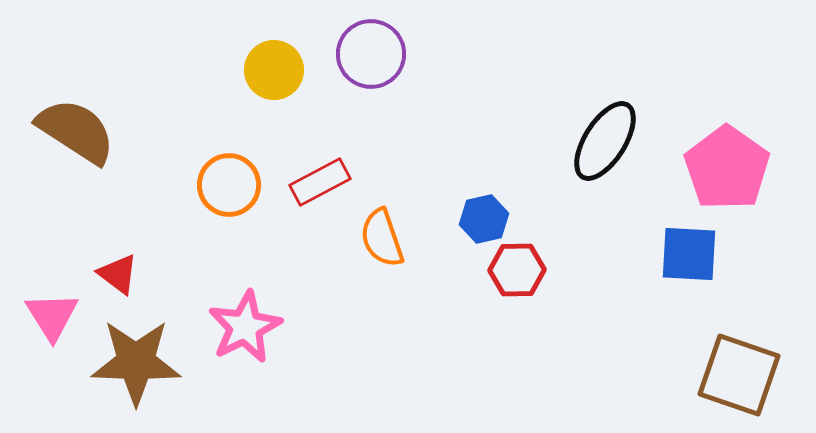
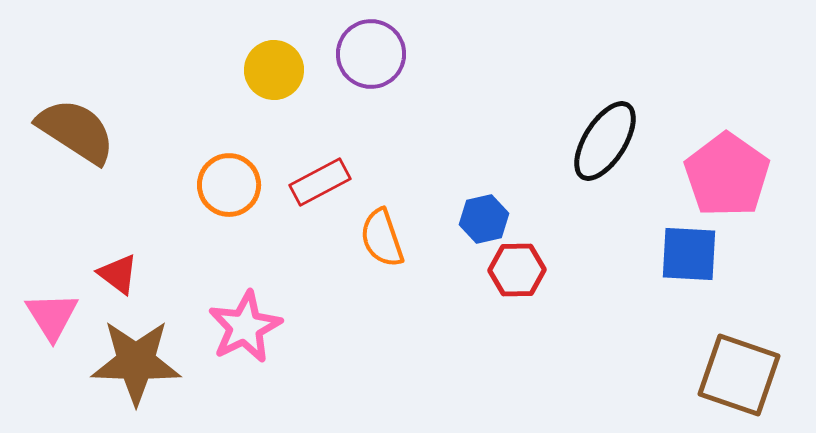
pink pentagon: moved 7 px down
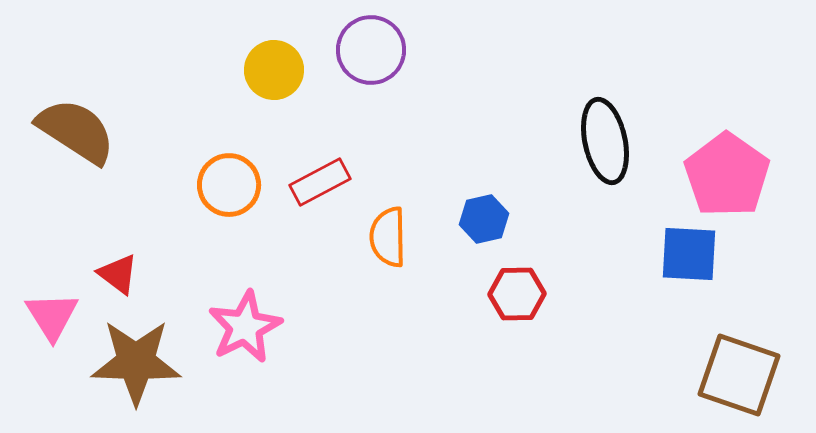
purple circle: moved 4 px up
black ellipse: rotated 44 degrees counterclockwise
orange semicircle: moved 6 px right, 1 px up; rotated 18 degrees clockwise
red hexagon: moved 24 px down
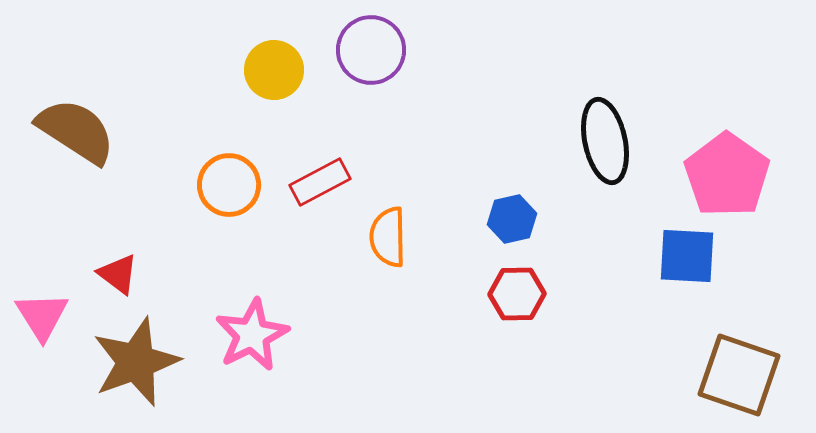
blue hexagon: moved 28 px right
blue square: moved 2 px left, 2 px down
pink triangle: moved 10 px left
pink star: moved 7 px right, 8 px down
brown star: rotated 22 degrees counterclockwise
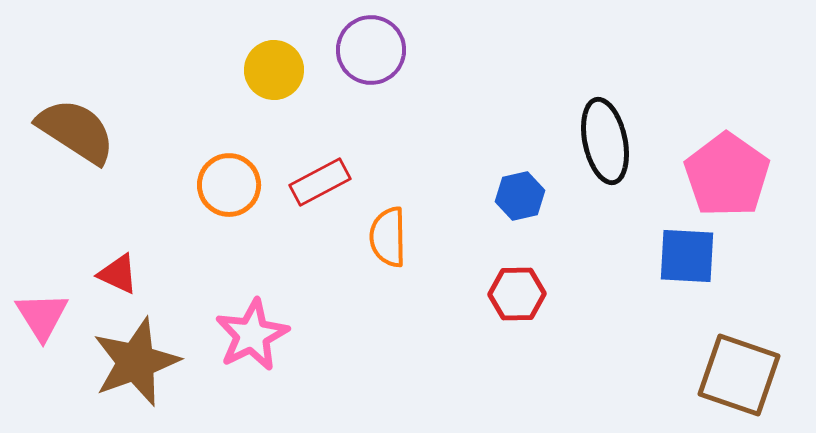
blue hexagon: moved 8 px right, 23 px up
red triangle: rotated 12 degrees counterclockwise
